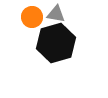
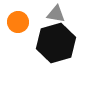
orange circle: moved 14 px left, 5 px down
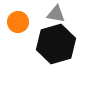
black hexagon: moved 1 px down
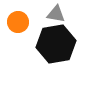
black hexagon: rotated 6 degrees clockwise
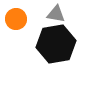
orange circle: moved 2 px left, 3 px up
